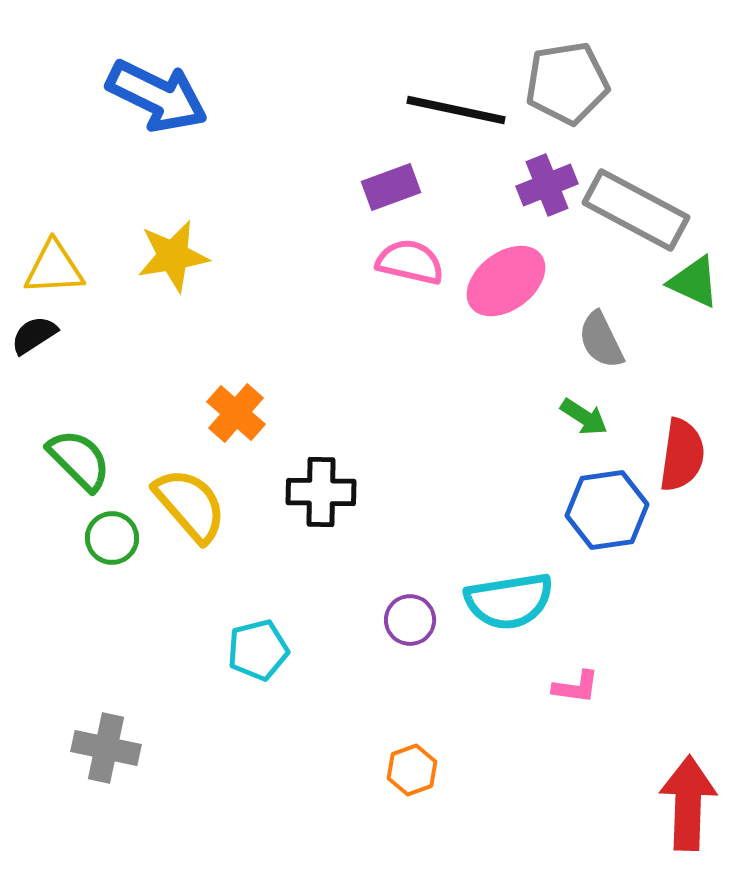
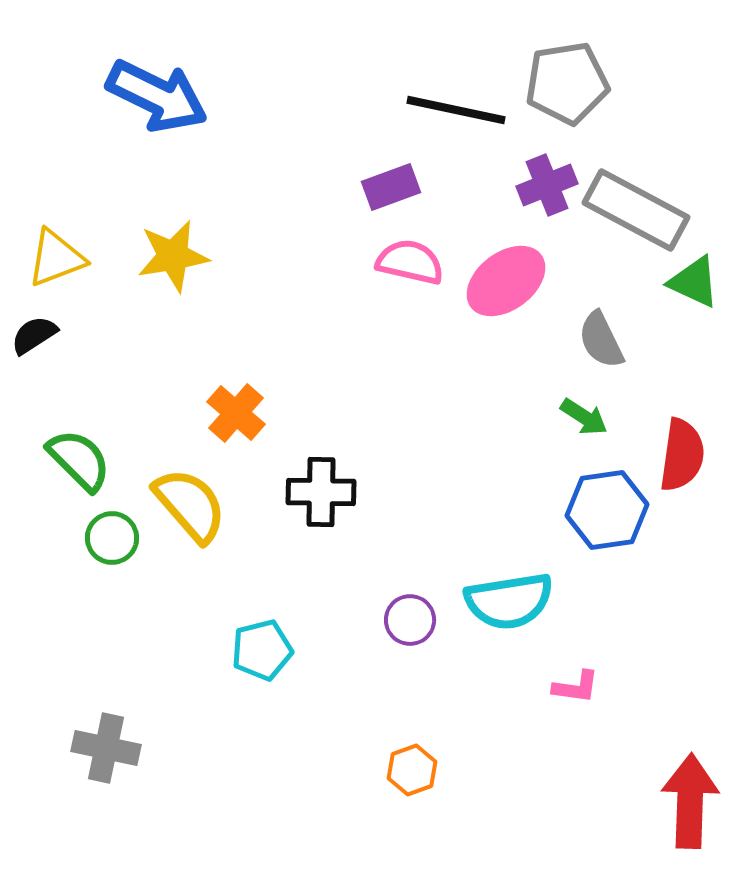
yellow triangle: moved 2 px right, 10 px up; rotated 18 degrees counterclockwise
cyan pentagon: moved 4 px right
red arrow: moved 2 px right, 2 px up
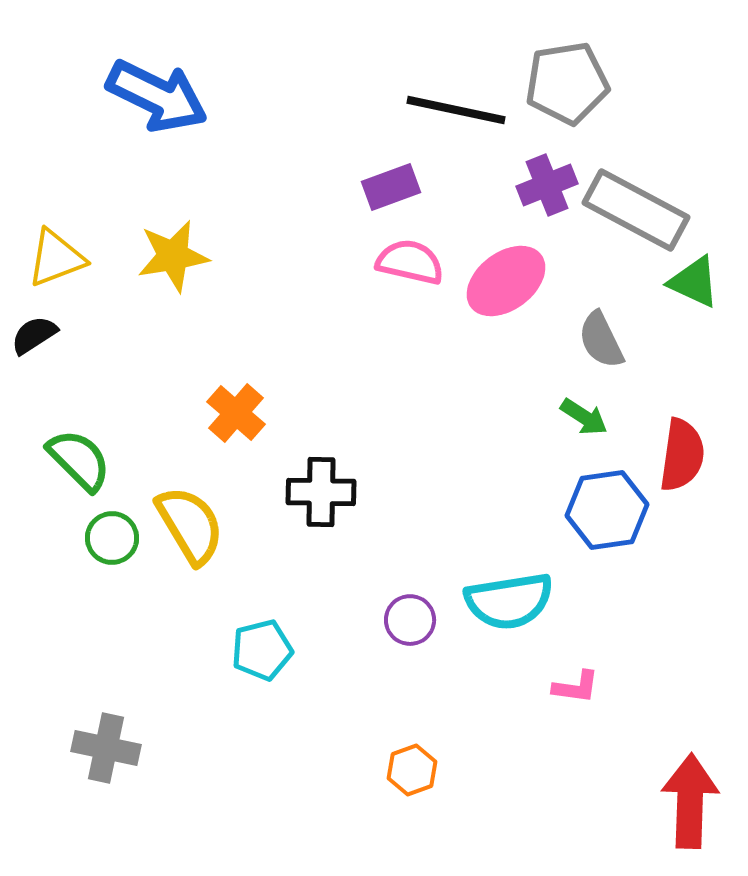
yellow semicircle: moved 20 px down; rotated 10 degrees clockwise
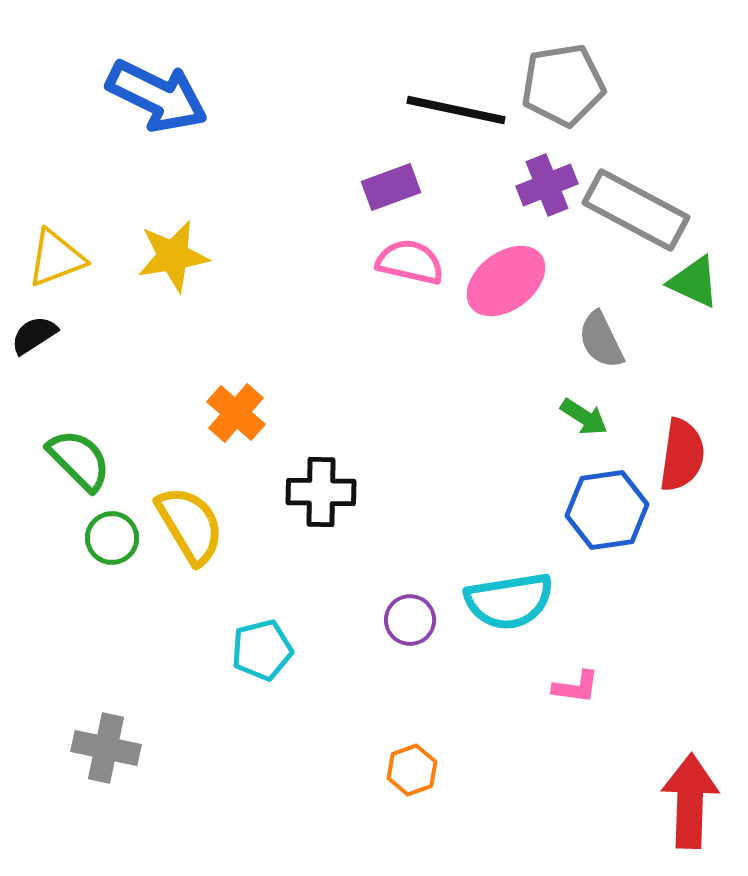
gray pentagon: moved 4 px left, 2 px down
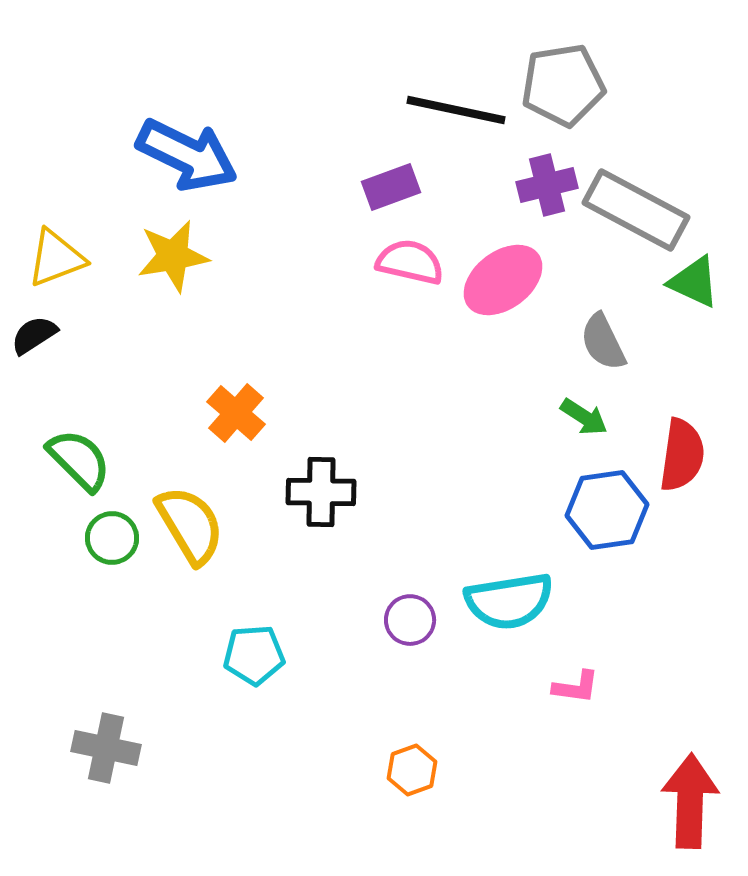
blue arrow: moved 30 px right, 59 px down
purple cross: rotated 8 degrees clockwise
pink ellipse: moved 3 px left, 1 px up
gray semicircle: moved 2 px right, 2 px down
cyan pentagon: moved 8 px left, 5 px down; rotated 10 degrees clockwise
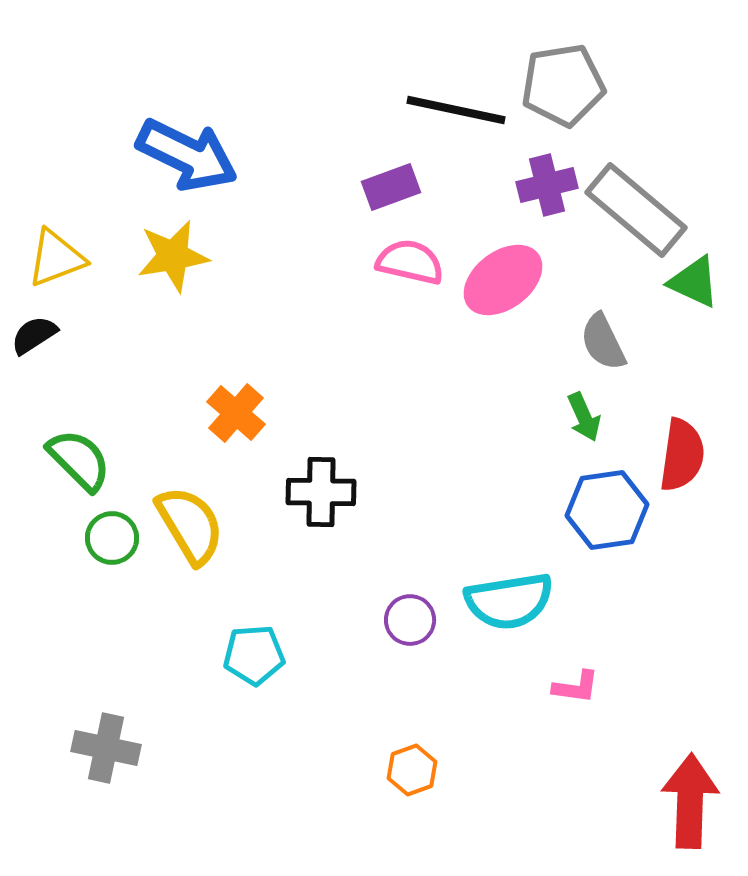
gray rectangle: rotated 12 degrees clockwise
green arrow: rotated 33 degrees clockwise
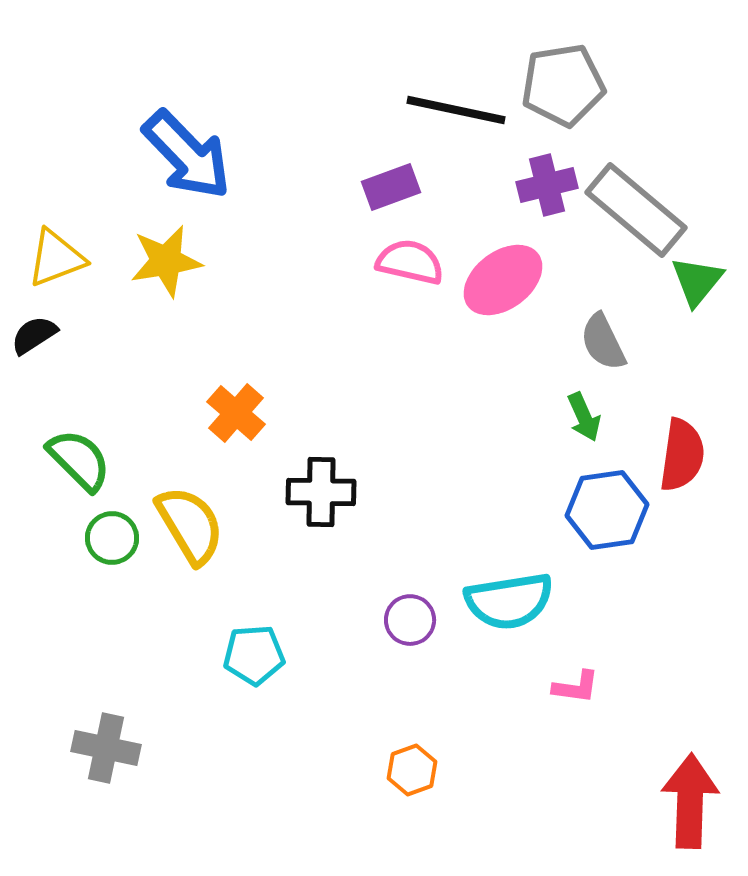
blue arrow: rotated 20 degrees clockwise
yellow star: moved 7 px left, 5 px down
green triangle: moved 3 px right, 1 px up; rotated 44 degrees clockwise
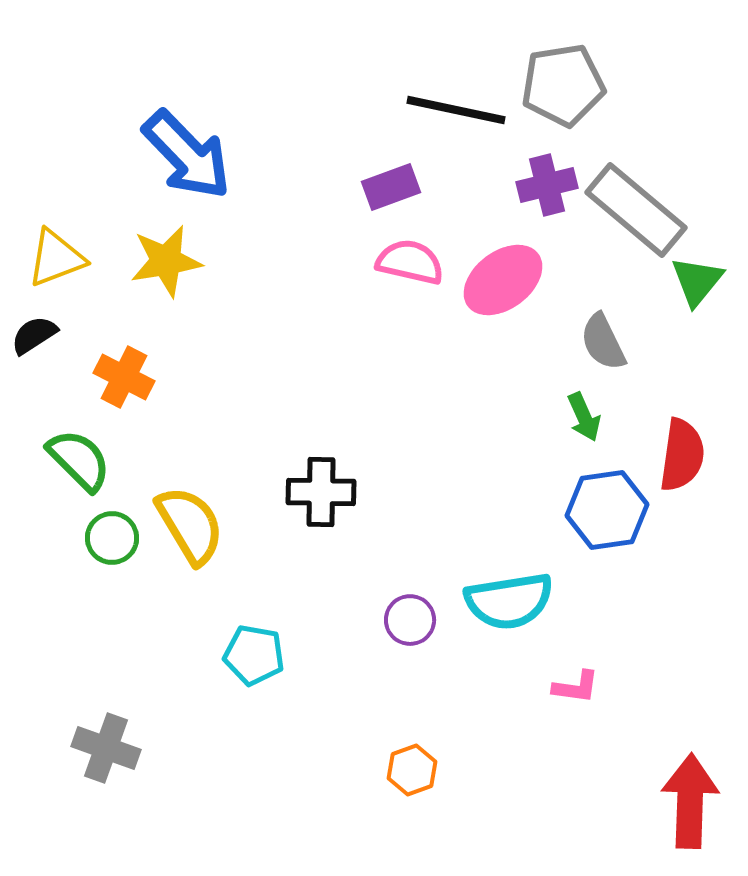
orange cross: moved 112 px left, 36 px up; rotated 14 degrees counterclockwise
cyan pentagon: rotated 14 degrees clockwise
gray cross: rotated 8 degrees clockwise
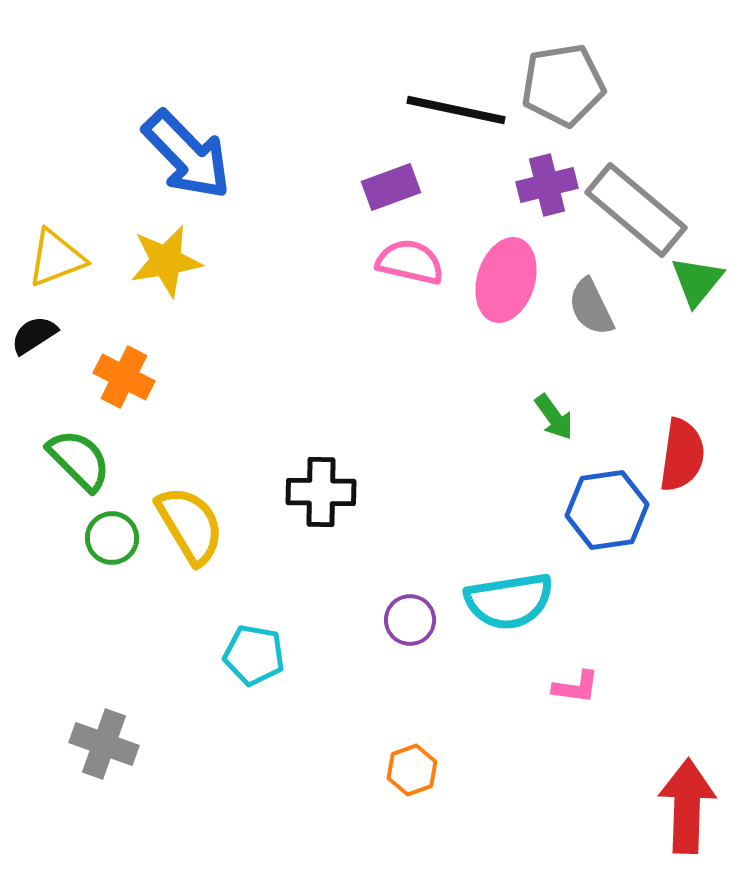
pink ellipse: moved 3 px right; rotated 36 degrees counterclockwise
gray semicircle: moved 12 px left, 35 px up
green arrow: moved 30 px left; rotated 12 degrees counterclockwise
gray cross: moved 2 px left, 4 px up
red arrow: moved 3 px left, 5 px down
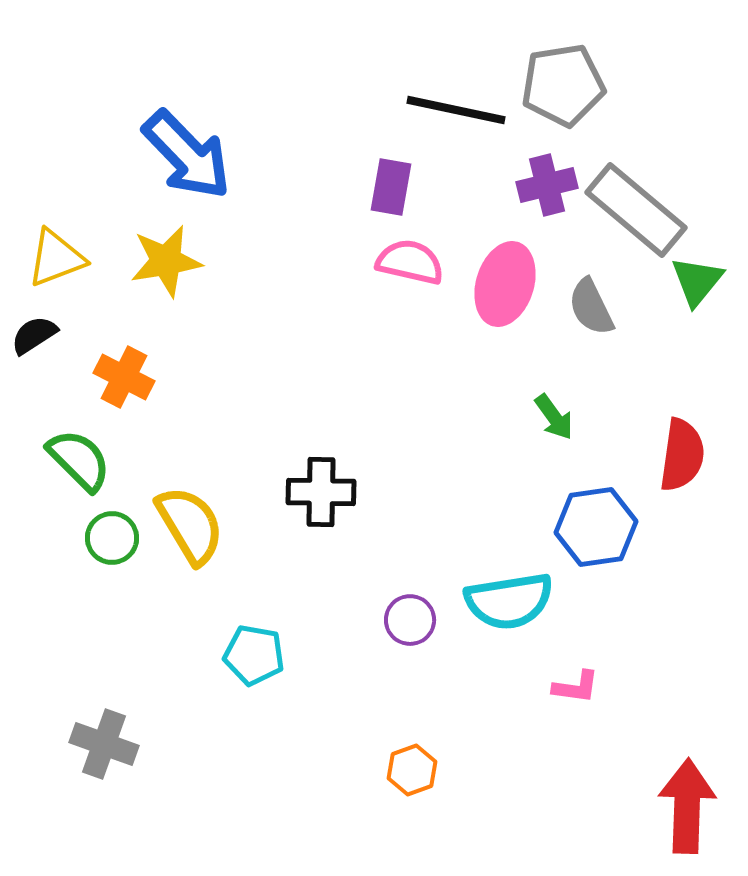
purple rectangle: rotated 60 degrees counterclockwise
pink ellipse: moved 1 px left, 4 px down
blue hexagon: moved 11 px left, 17 px down
